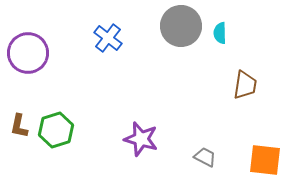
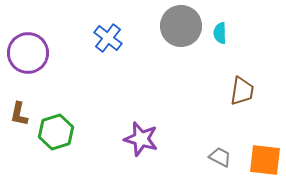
brown trapezoid: moved 3 px left, 6 px down
brown L-shape: moved 12 px up
green hexagon: moved 2 px down
gray trapezoid: moved 15 px right
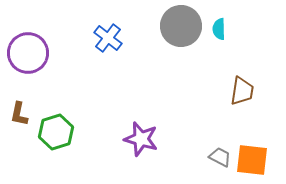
cyan semicircle: moved 1 px left, 4 px up
orange square: moved 13 px left
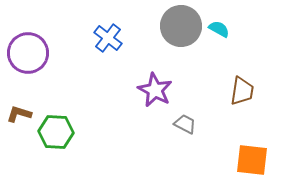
cyan semicircle: rotated 120 degrees clockwise
brown L-shape: rotated 95 degrees clockwise
green hexagon: rotated 20 degrees clockwise
purple star: moved 14 px right, 49 px up; rotated 12 degrees clockwise
gray trapezoid: moved 35 px left, 33 px up
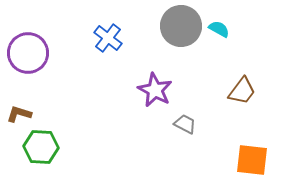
brown trapezoid: rotated 28 degrees clockwise
green hexagon: moved 15 px left, 15 px down
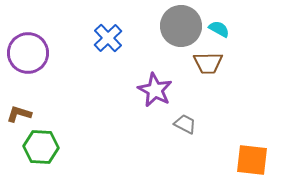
blue cross: rotated 8 degrees clockwise
brown trapezoid: moved 34 px left, 28 px up; rotated 52 degrees clockwise
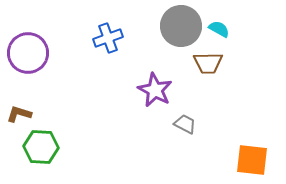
blue cross: rotated 24 degrees clockwise
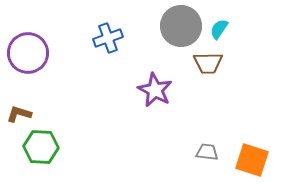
cyan semicircle: rotated 85 degrees counterclockwise
gray trapezoid: moved 22 px right, 28 px down; rotated 20 degrees counterclockwise
orange square: rotated 12 degrees clockwise
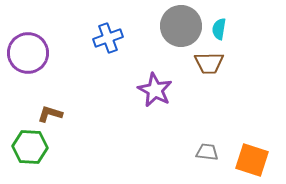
cyan semicircle: rotated 25 degrees counterclockwise
brown trapezoid: moved 1 px right
brown L-shape: moved 31 px right
green hexagon: moved 11 px left
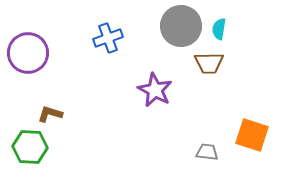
orange square: moved 25 px up
